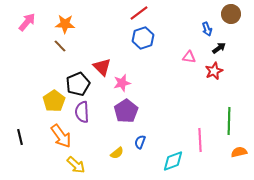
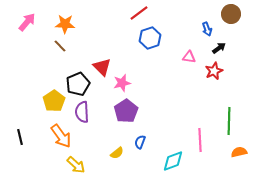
blue hexagon: moved 7 px right
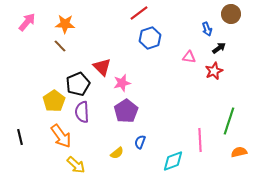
green line: rotated 16 degrees clockwise
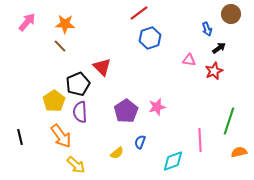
pink triangle: moved 3 px down
pink star: moved 35 px right, 24 px down
purple semicircle: moved 2 px left
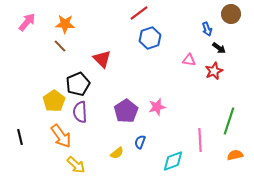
black arrow: rotated 72 degrees clockwise
red triangle: moved 8 px up
orange semicircle: moved 4 px left, 3 px down
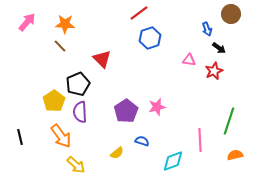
blue semicircle: moved 2 px right, 1 px up; rotated 88 degrees clockwise
